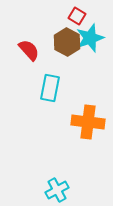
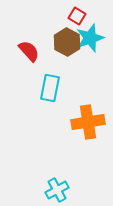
red semicircle: moved 1 px down
orange cross: rotated 16 degrees counterclockwise
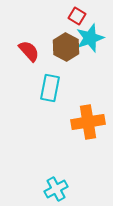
brown hexagon: moved 1 px left, 5 px down
cyan cross: moved 1 px left, 1 px up
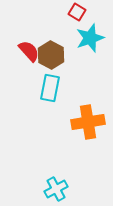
red square: moved 4 px up
brown hexagon: moved 15 px left, 8 px down
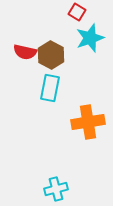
red semicircle: moved 4 px left, 1 px down; rotated 145 degrees clockwise
cyan cross: rotated 15 degrees clockwise
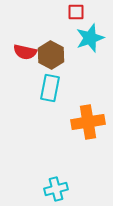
red square: moved 1 px left; rotated 30 degrees counterclockwise
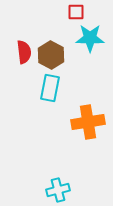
cyan star: rotated 20 degrees clockwise
red semicircle: moved 1 px left; rotated 110 degrees counterclockwise
cyan cross: moved 2 px right, 1 px down
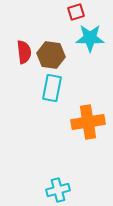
red square: rotated 18 degrees counterclockwise
brown hexagon: rotated 20 degrees counterclockwise
cyan rectangle: moved 2 px right
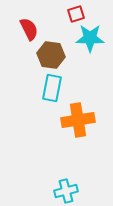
red square: moved 2 px down
red semicircle: moved 5 px right, 23 px up; rotated 20 degrees counterclockwise
orange cross: moved 10 px left, 2 px up
cyan cross: moved 8 px right, 1 px down
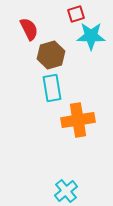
cyan star: moved 1 px right, 2 px up
brown hexagon: rotated 24 degrees counterclockwise
cyan rectangle: rotated 20 degrees counterclockwise
cyan cross: rotated 25 degrees counterclockwise
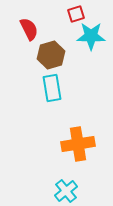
orange cross: moved 24 px down
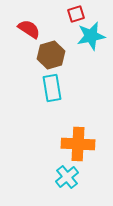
red semicircle: rotated 30 degrees counterclockwise
cyan star: rotated 12 degrees counterclockwise
orange cross: rotated 12 degrees clockwise
cyan cross: moved 1 px right, 14 px up
